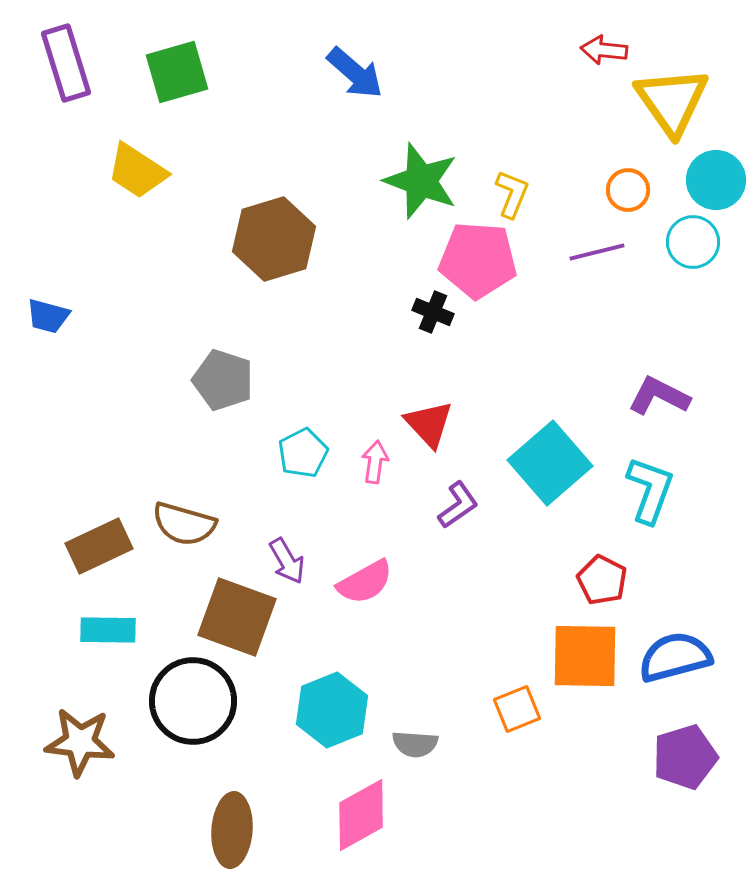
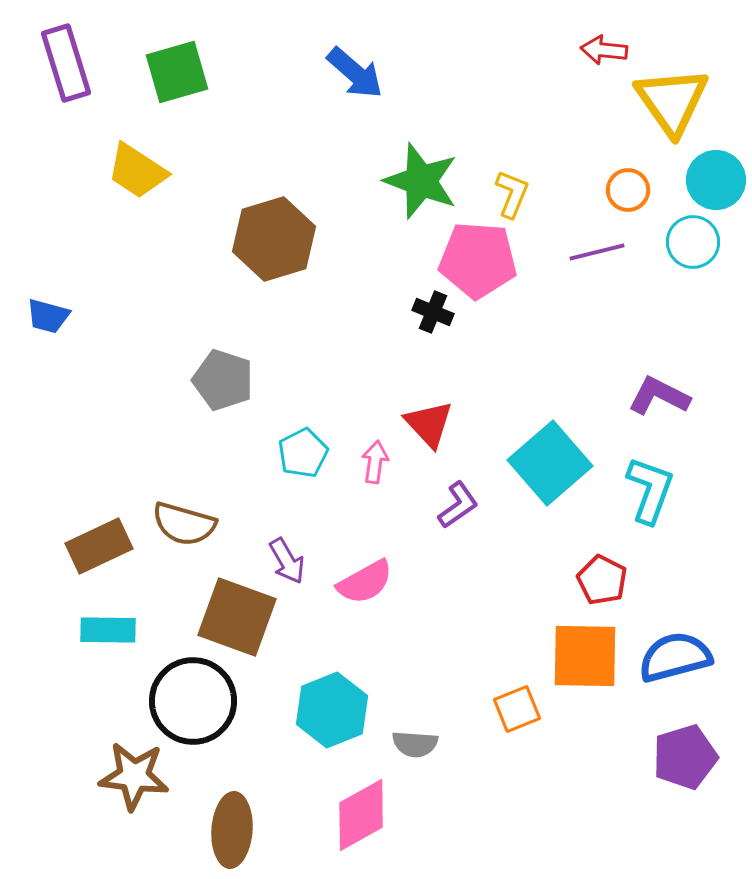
brown star at (80, 742): moved 54 px right, 34 px down
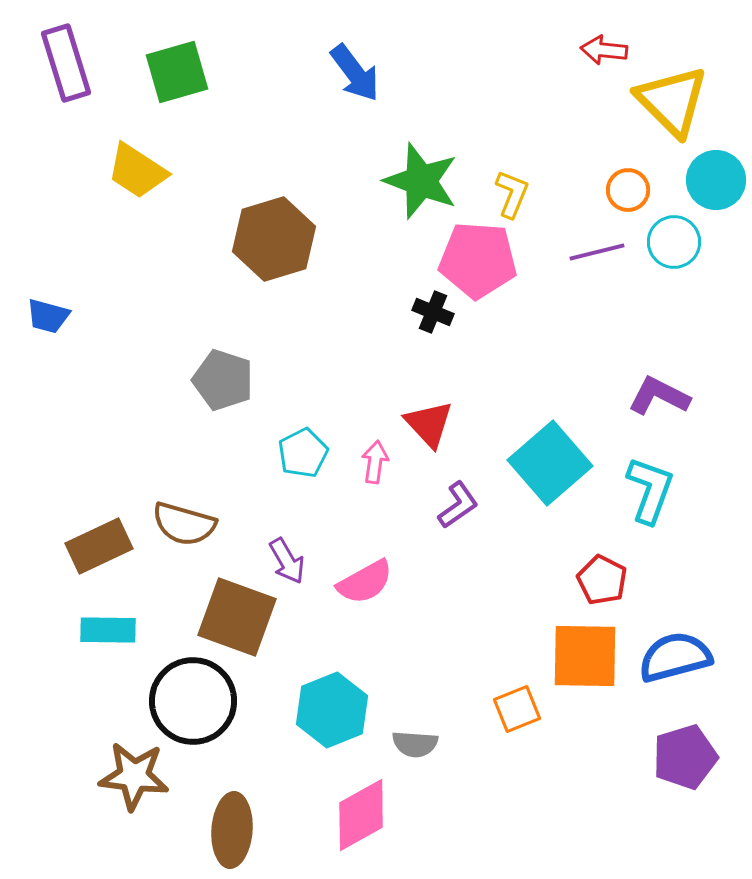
blue arrow at (355, 73): rotated 12 degrees clockwise
yellow triangle at (672, 101): rotated 10 degrees counterclockwise
cyan circle at (693, 242): moved 19 px left
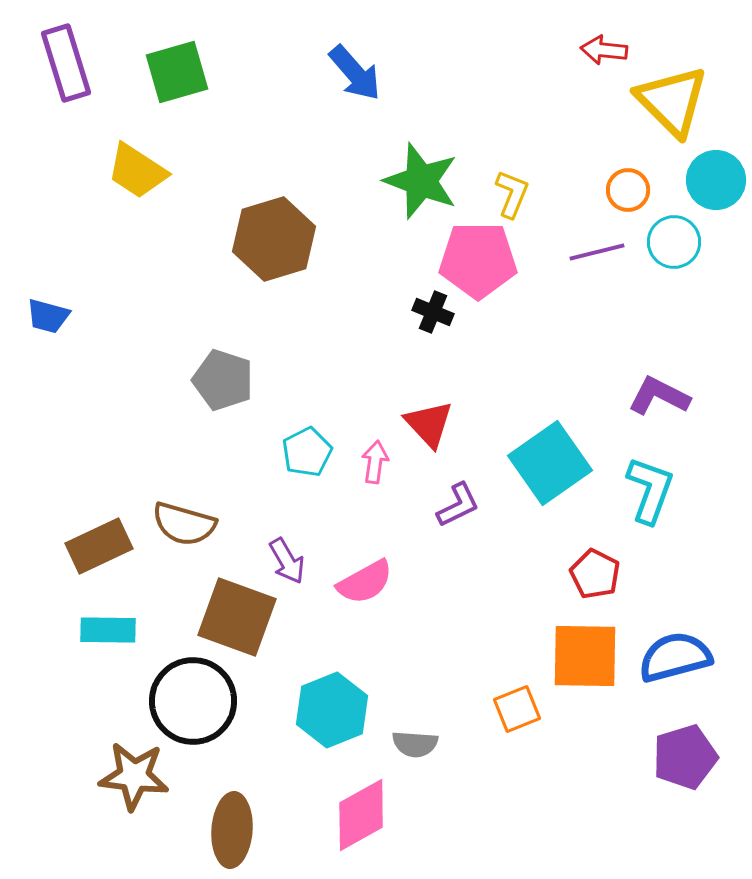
blue arrow at (355, 73): rotated 4 degrees counterclockwise
pink pentagon at (478, 260): rotated 4 degrees counterclockwise
cyan pentagon at (303, 453): moved 4 px right, 1 px up
cyan square at (550, 463): rotated 6 degrees clockwise
purple L-shape at (458, 505): rotated 9 degrees clockwise
red pentagon at (602, 580): moved 7 px left, 6 px up
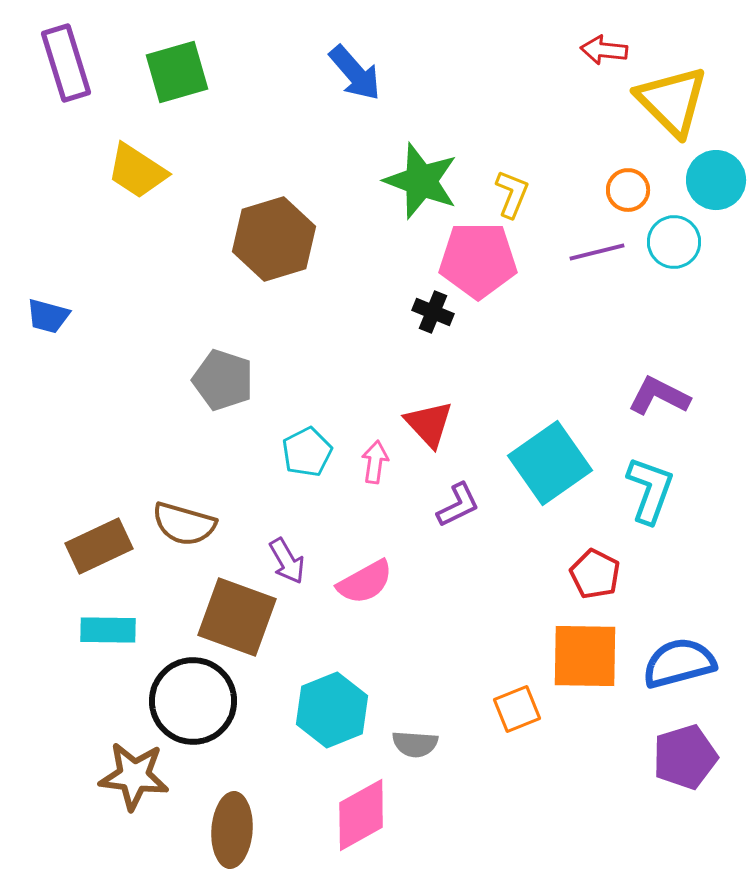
blue semicircle at (675, 657): moved 4 px right, 6 px down
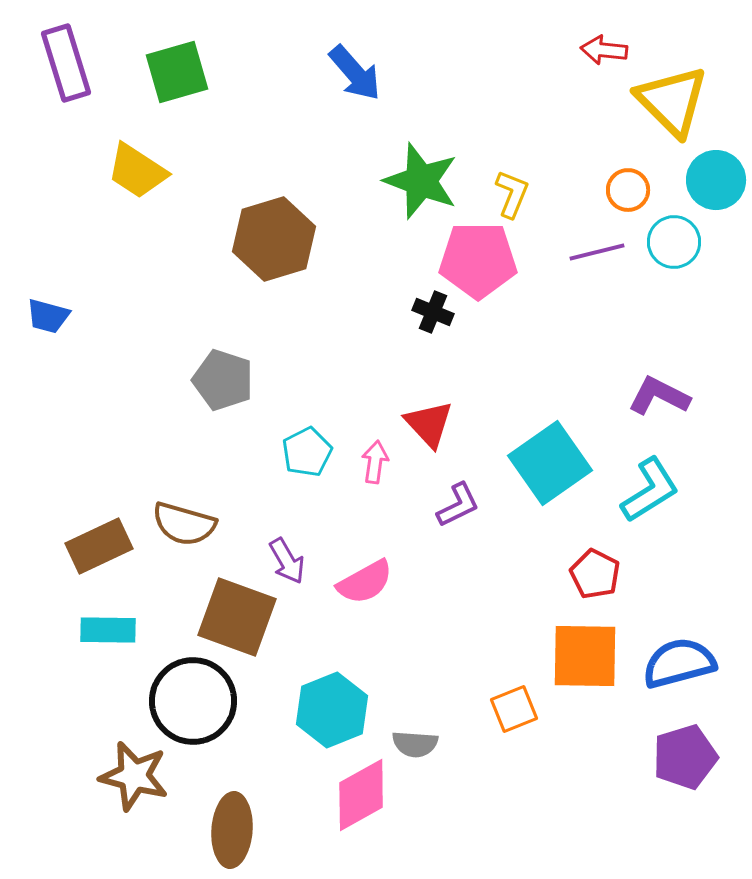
cyan L-shape at (650, 490): rotated 38 degrees clockwise
orange square at (517, 709): moved 3 px left
brown star at (134, 776): rotated 8 degrees clockwise
pink diamond at (361, 815): moved 20 px up
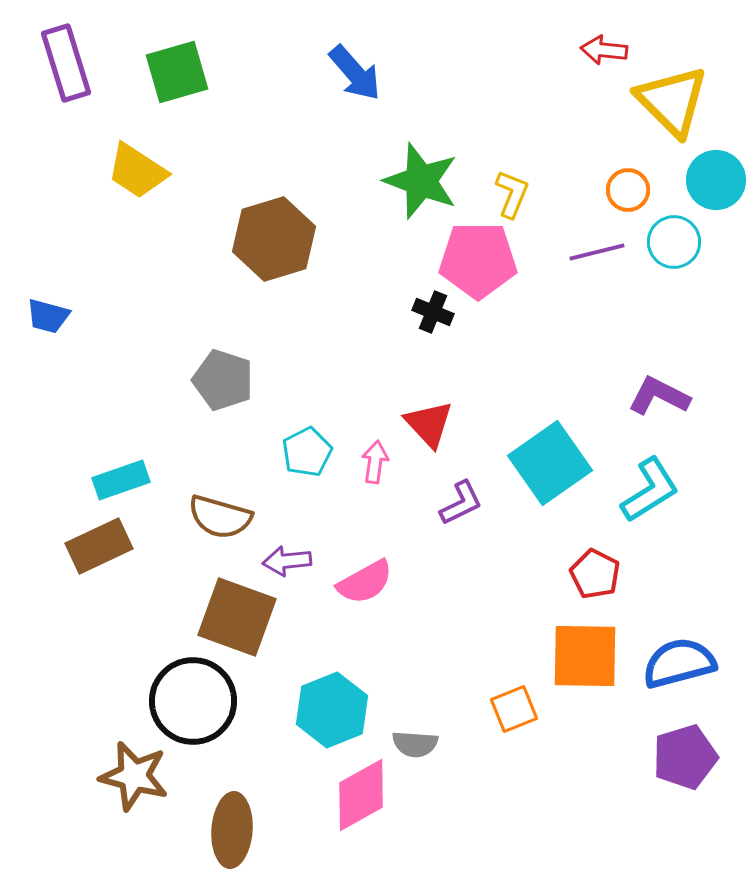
purple L-shape at (458, 505): moved 3 px right, 2 px up
brown semicircle at (184, 524): moved 36 px right, 7 px up
purple arrow at (287, 561): rotated 114 degrees clockwise
cyan rectangle at (108, 630): moved 13 px right, 150 px up; rotated 20 degrees counterclockwise
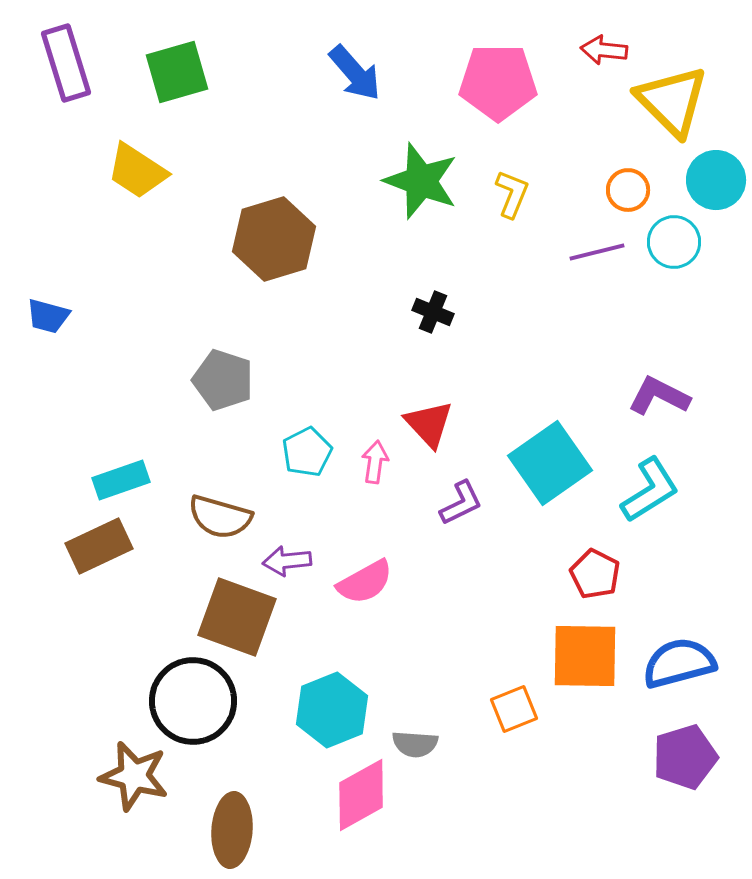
pink pentagon at (478, 260): moved 20 px right, 178 px up
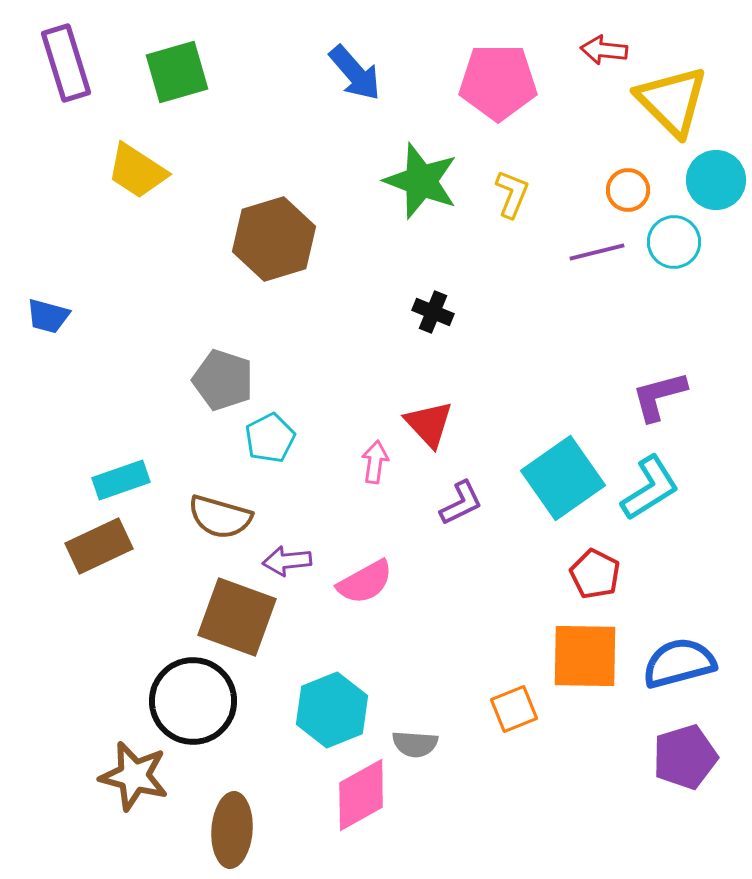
purple L-shape at (659, 396): rotated 42 degrees counterclockwise
cyan pentagon at (307, 452): moved 37 px left, 14 px up
cyan square at (550, 463): moved 13 px right, 15 px down
cyan L-shape at (650, 490): moved 2 px up
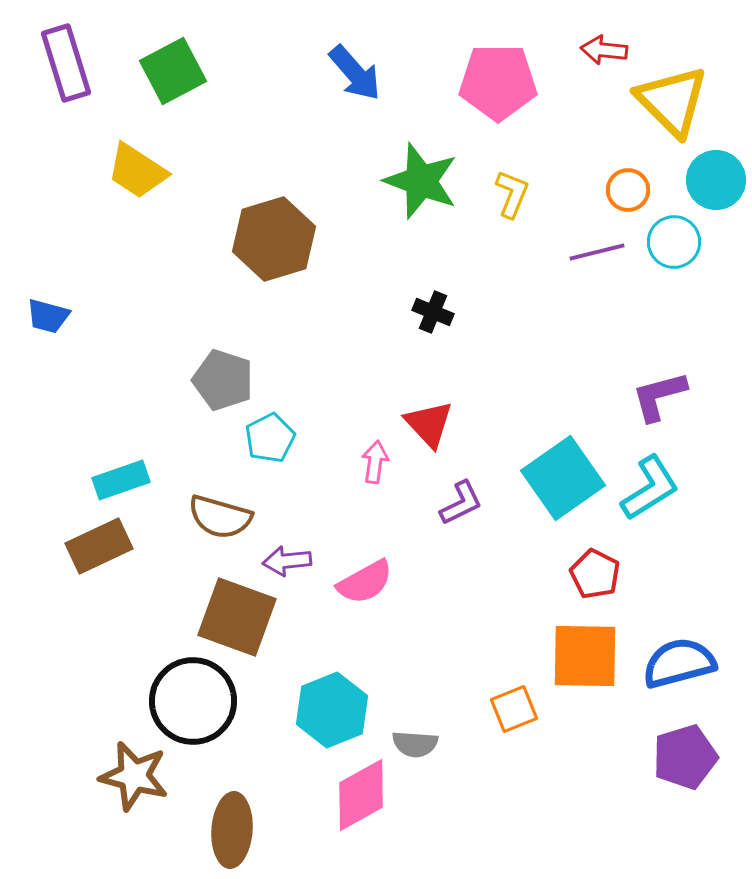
green square at (177, 72): moved 4 px left, 1 px up; rotated 12 degrees counterclockwise
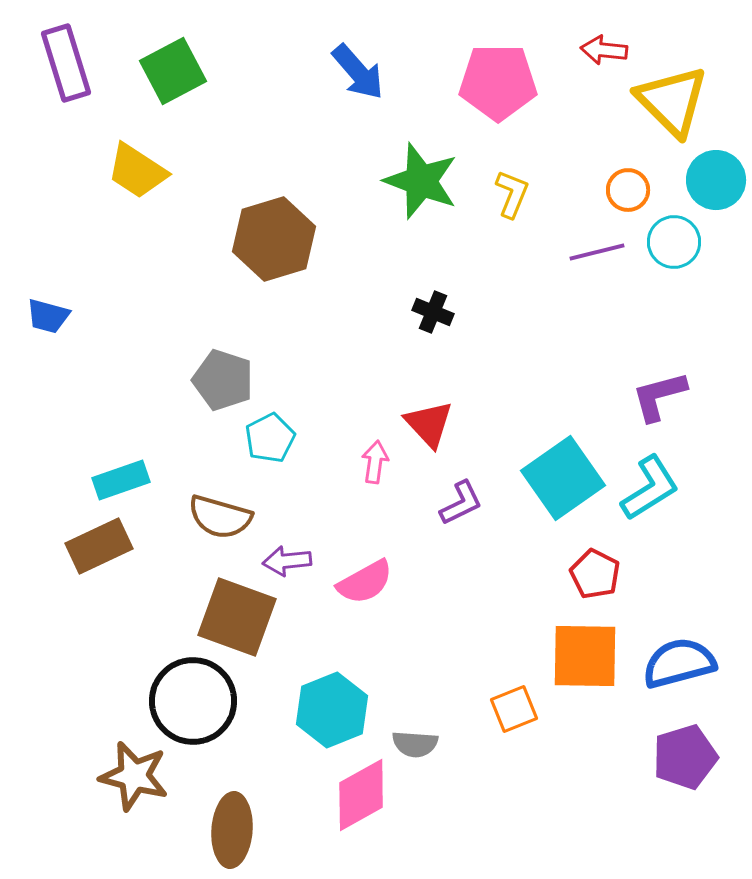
blue arrow at (355, 73): moved 3 px right, 1 px up
